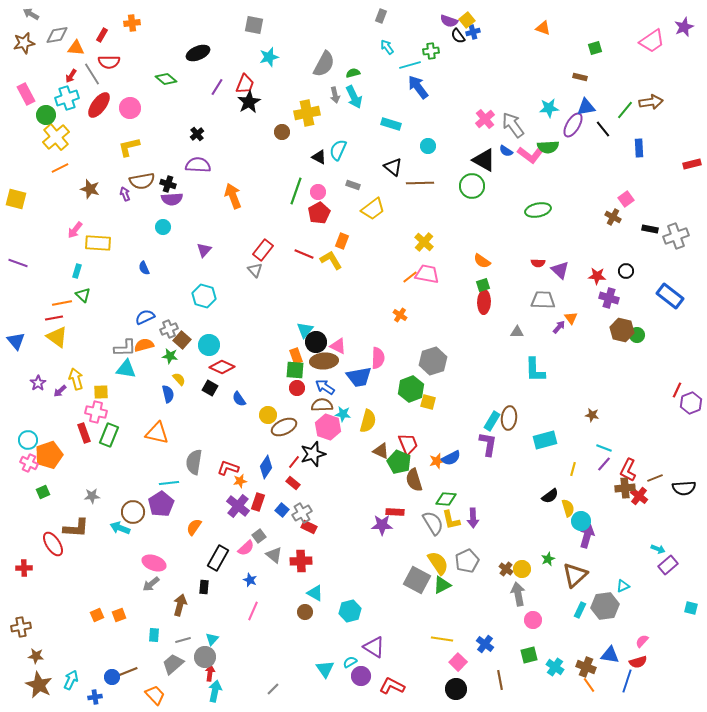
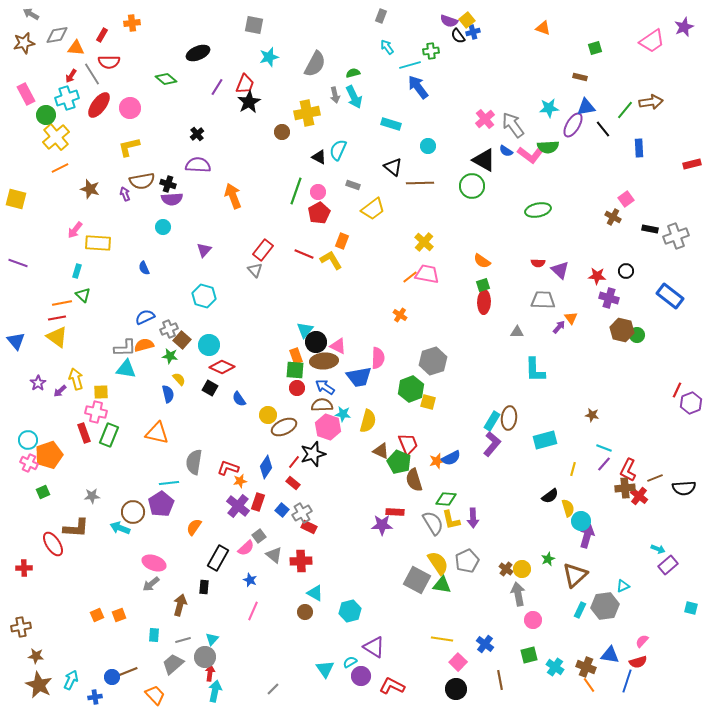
gray semicircle at (324, 64): moved 9 px left
red line at (54, 318): moved 3 px right
purple L-shape at (488, 444): moved 4 px right; rotated 30 degrees clockwise
green triangle at (442, 585): rotated 36 degrees clockwise
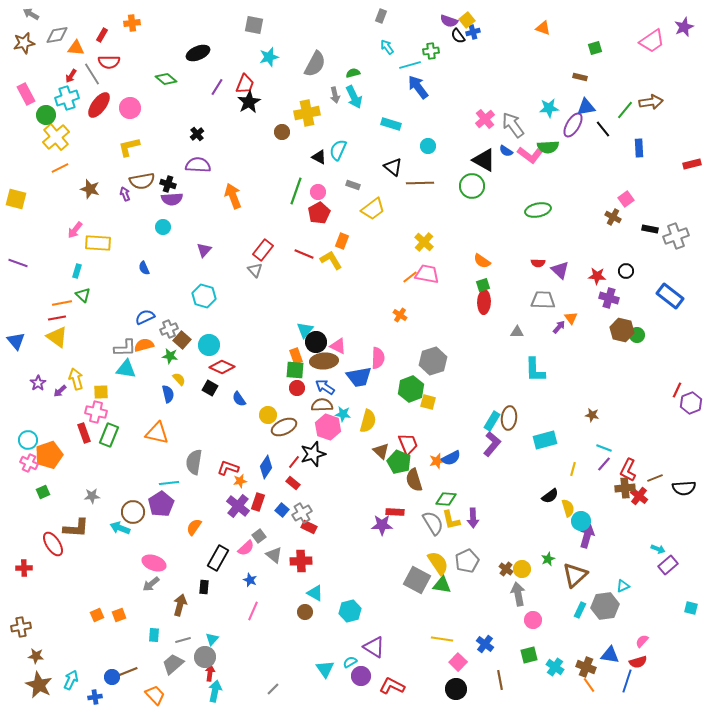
brown triangle at (381, 451): rotated 18 degrees clockwise
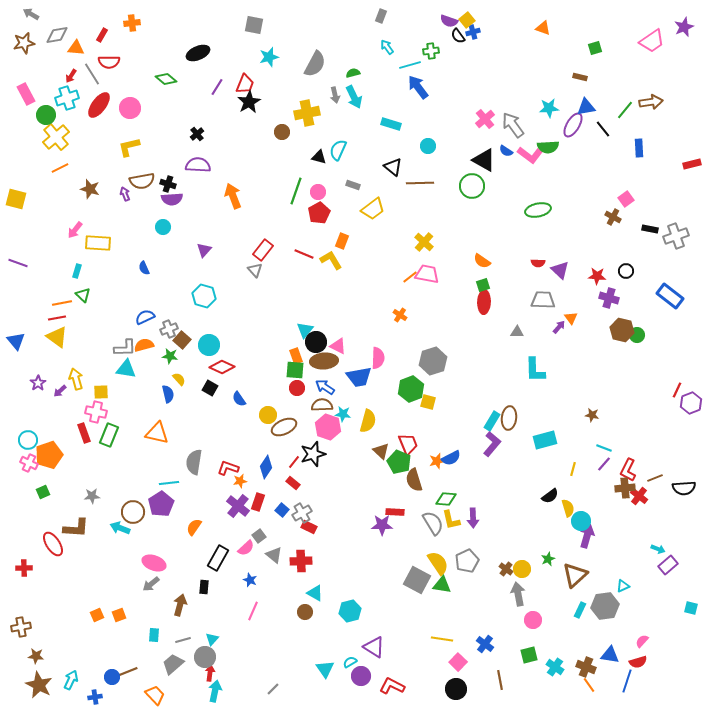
black triangle at (319, 157): rotated 14 degrees counterclockwise
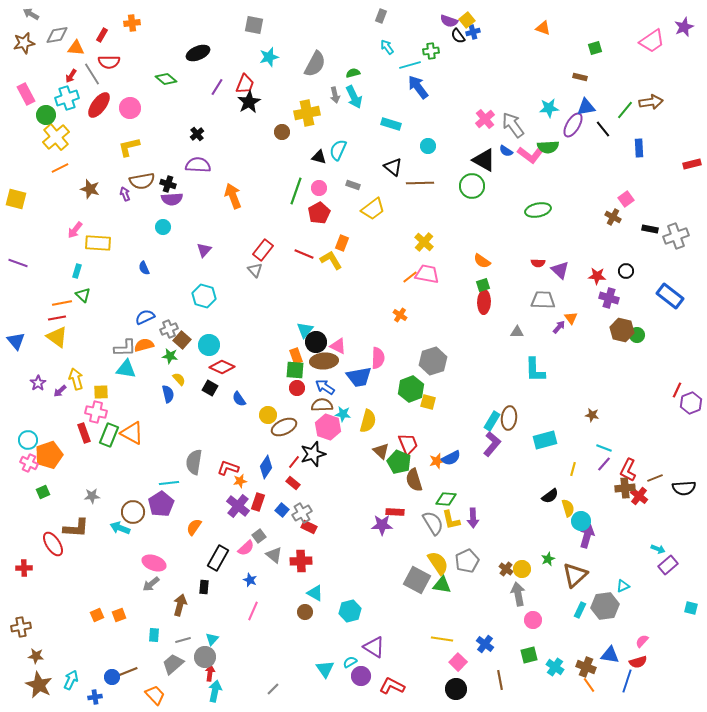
pink circle at (318, 192): moved 1 px right, 4 px up
orange rectangle at (342, 241): moved 2 px down
orange triangle at (157, 433): moved 25 px left; rotated 15 degrees clockwise
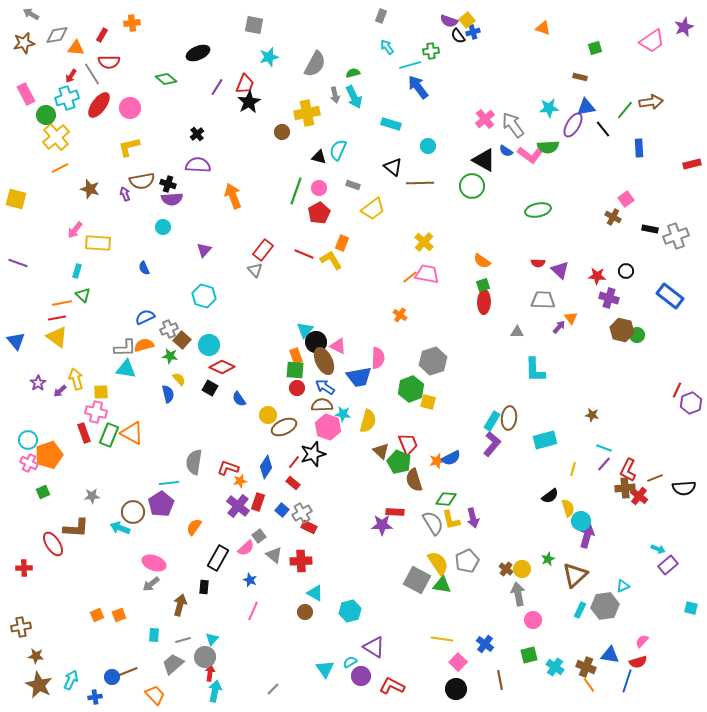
brown ellipse at (324, 361): rotated 68 degrees clockwise
purple arrow at (473, 518): rotated 12 degrees counterclockwise
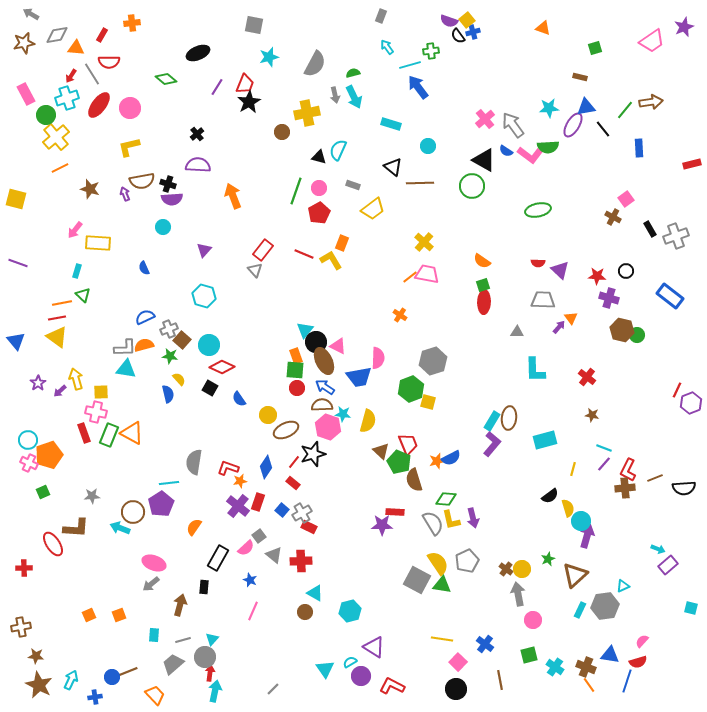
black rectangle at (650, 229): rotated 49 degrees clockwise
brown ellipse at (284, 427): moved 2 px right, 3 px down
red cross at (639, 496): moved 52 px left, 119 px up
orange square at (97, 615): moved 8 px left
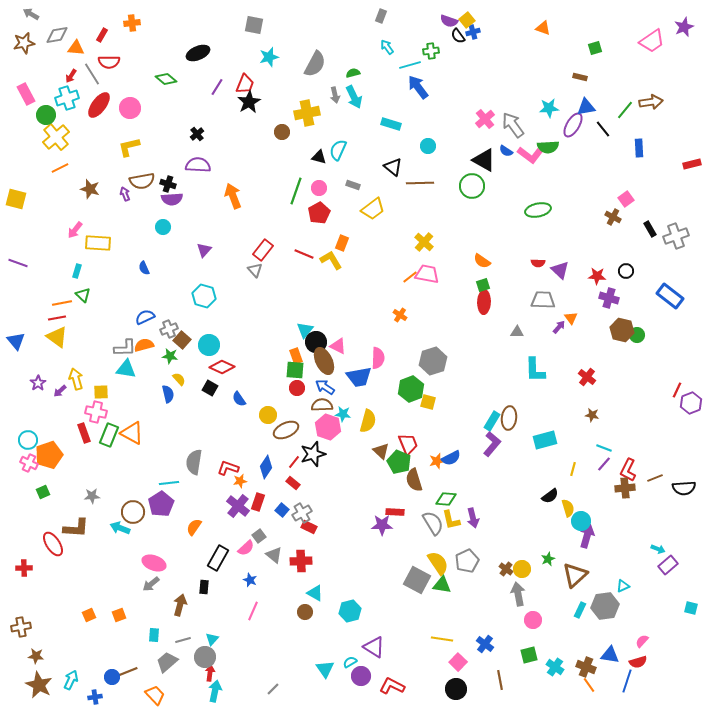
gray trapezoid at (173, 664): moved 6 px left, 2 px up
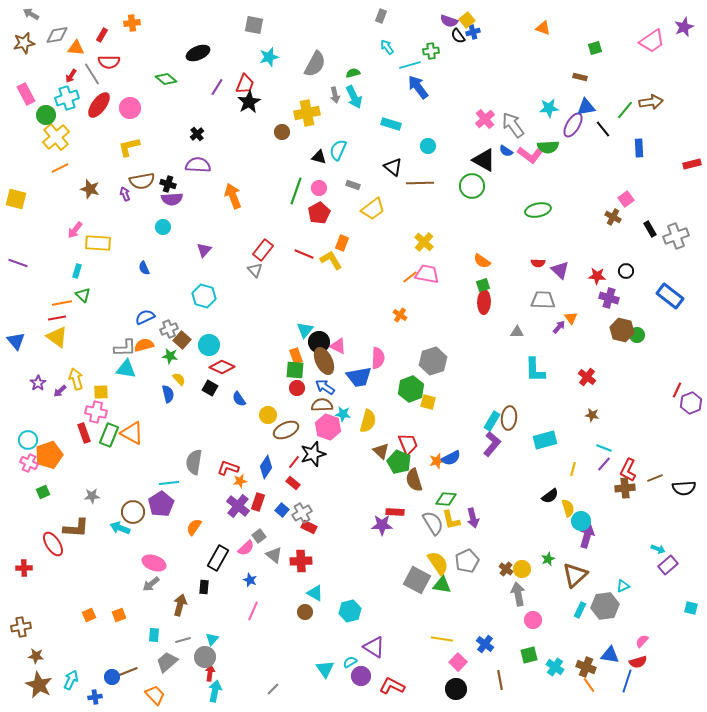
black circle at (316, 342): moved 3 px right
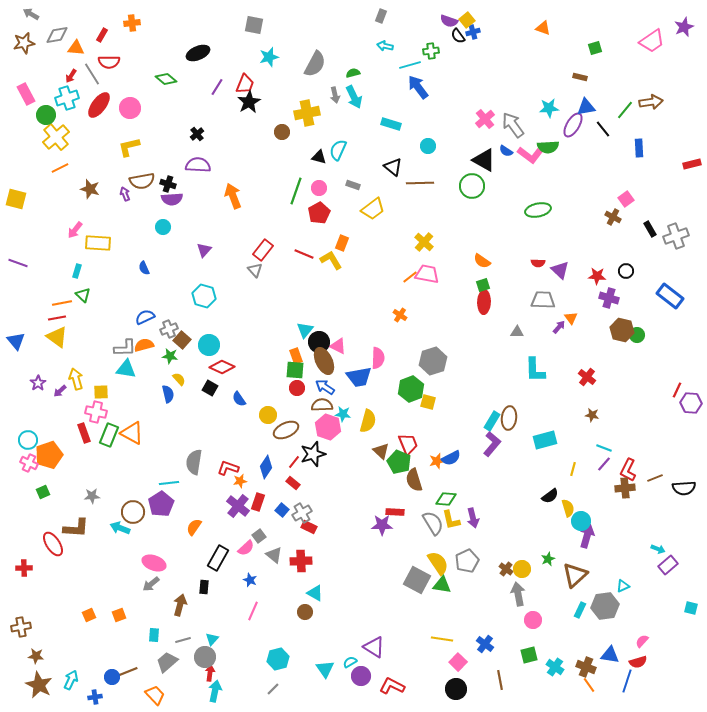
cyan arrow at (387, 47): moved 2 px left, 1 px up; rotated 42 degrees counterclockwise
purple hexagon at (691, 403): rotated 25 degrees clockwise
cyan hexagon at (350, 611): moved 72 px left, 48 px down
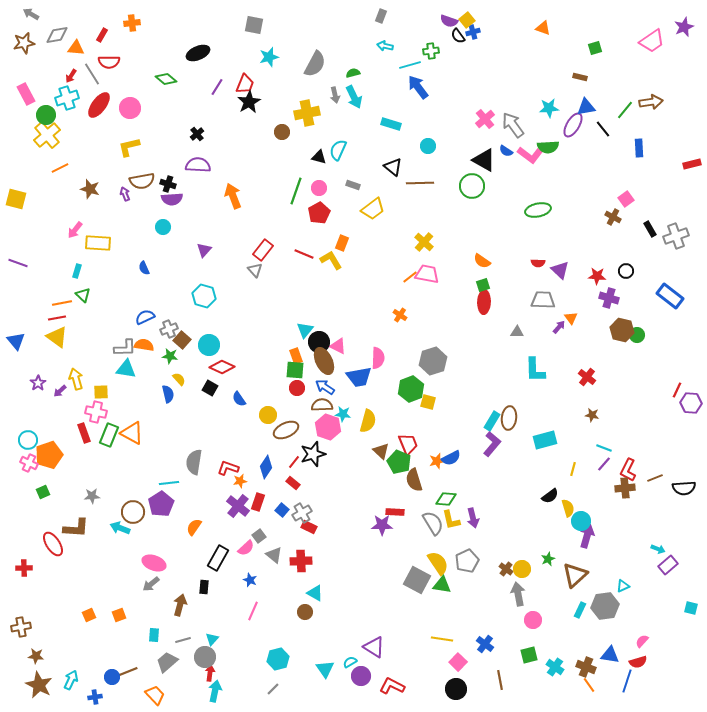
yellow cross at (56, 137): moved 9 px left, 2 px up
orange semicircle at (144, 345): rotated 24 degrees clockwise
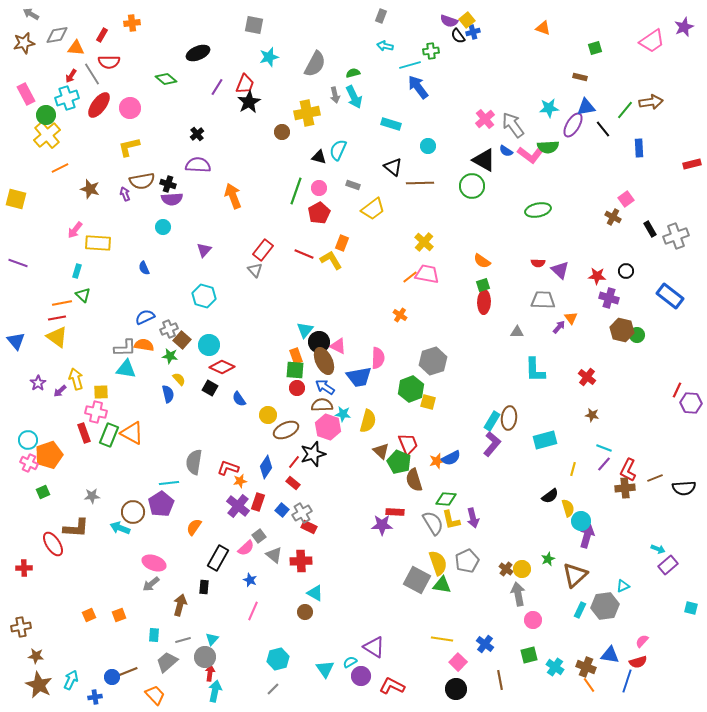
yellow semicircle at (438, 563): rotated 15 degrees clockwise
